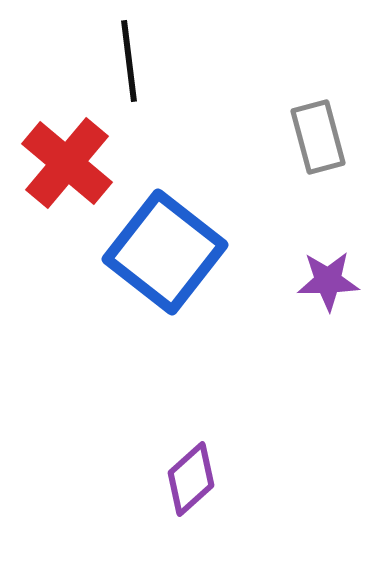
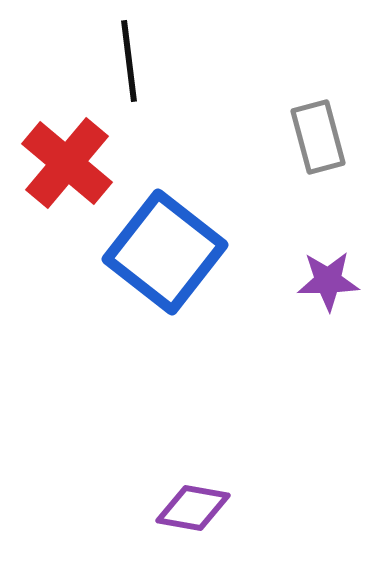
purple diamond: moved 2 px right, 29 px down; rotated 52 degrees clockwise
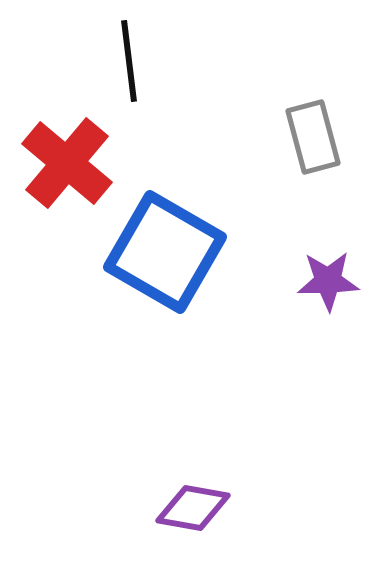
gray rectangle: moved 5 px left
blue square: rotated 8 degrees counterclockwise
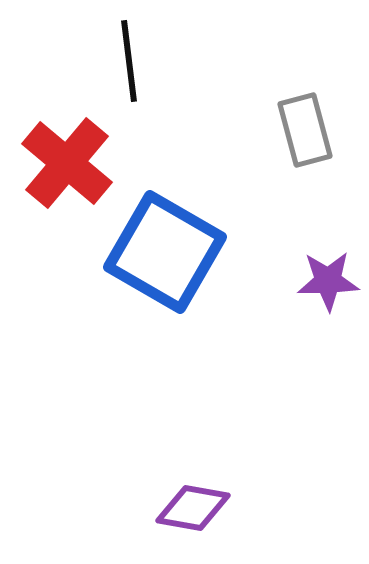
gray rectangle: moved 8 px left, 7 px up
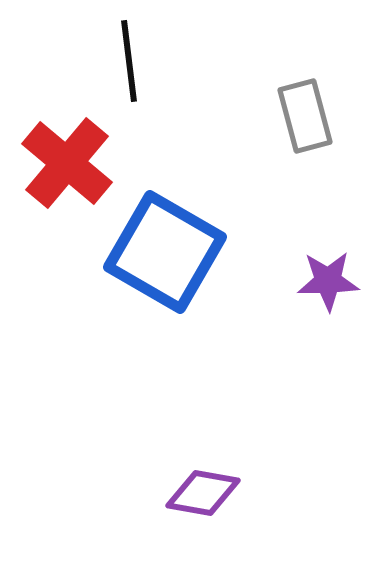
gray rectangle: moved 14 px up
purple diamond: moved 10 px right, 15 px up
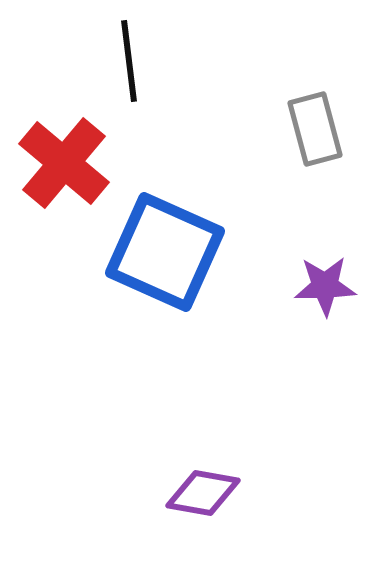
gray rectangle: moved 10 px right, 13 px down
red cross: moved 3 px left
blue square: rotated 6 degrees counterclockwise
purple star: moved 3 px left, 5 px down
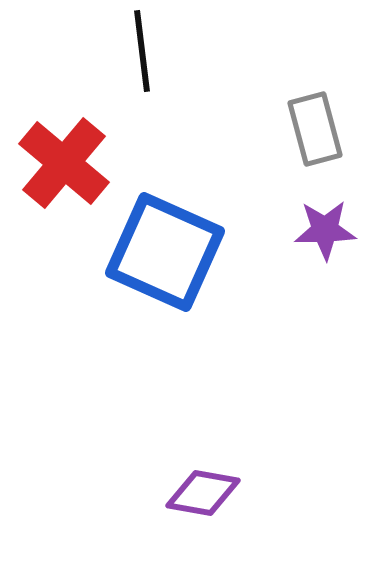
black line: moved 13 px right, 10 px up
purple star: moved 56 px up
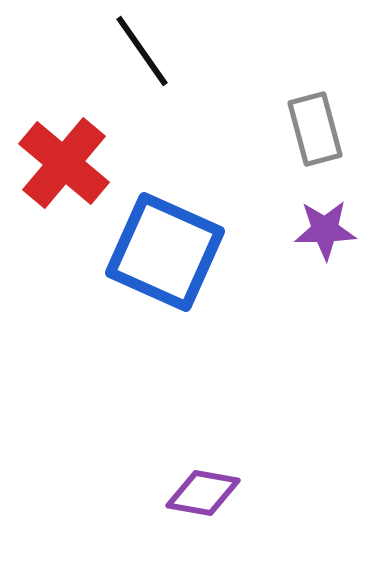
black line: rotated 28 degrees counterclockwise
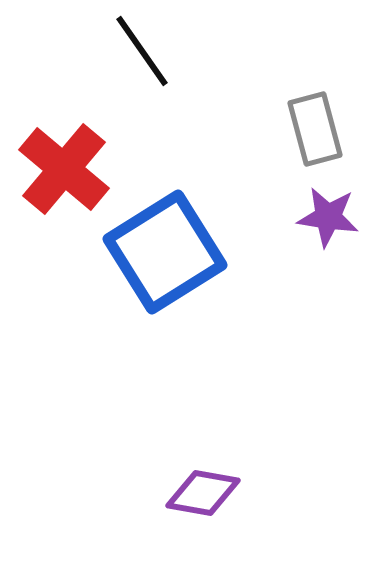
red cross: moved 6 px down
purple star: moved 3 px right, 13 px up; rotated 10 degrees clockwise
blue square: rotated 34 degrees clockwise
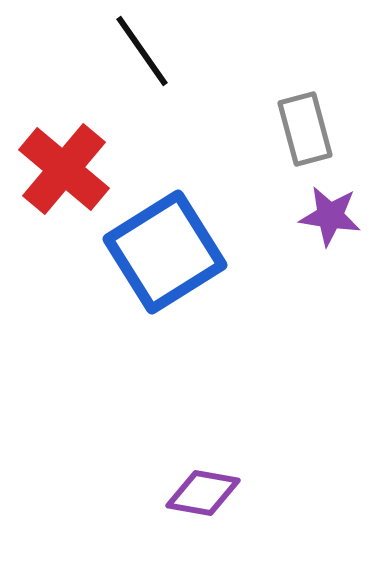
gray rectangle: moved 10 px left
purple star: moved 2 px right, 1 px up
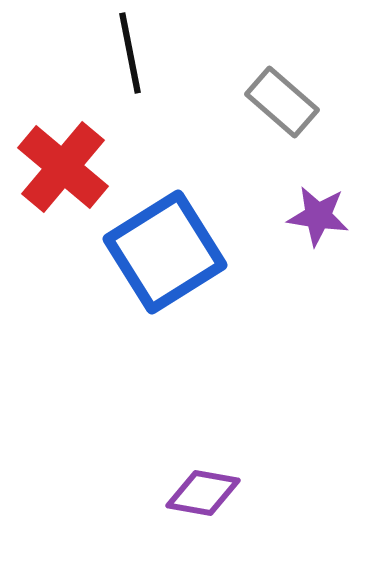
black line: moved 12 px left, 2 px down; rotated 24 degrees clockwise
gray rectangle: moved 23 px left, 27 px up; rotated 34 degrees counterclockwise
red cross: moved 1 px left, 2 px up
purple star: moved 12 px left
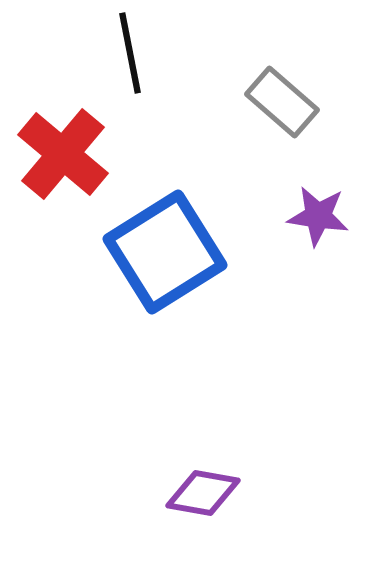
red cross: moved 13 px up
